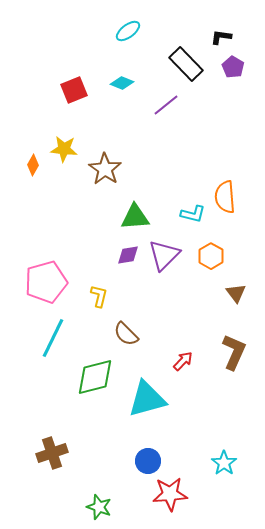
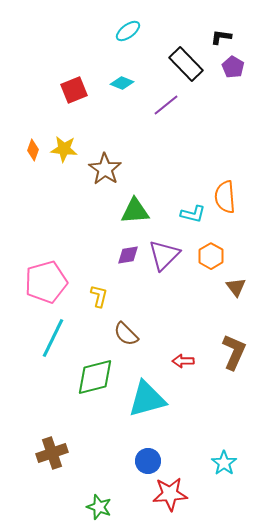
orange diamond: moved 15 px up; rotated 10 degrees counterclockwise
green triangle: moved 6 px up
brown triangle: moved 6 px up
red arrow: rotated 135 degrees counterclockwise
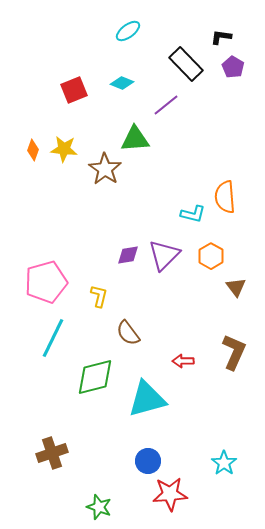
green triangle: moved 72 px up
brown semicircle: moved 2 px right, 1 px up; rotated 8 degrees clockwise
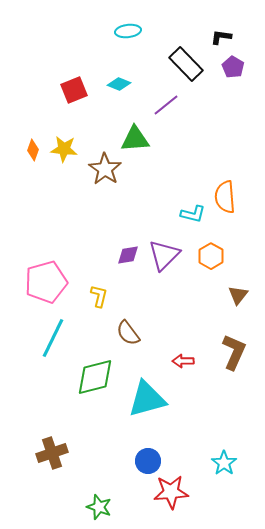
cyan ellipse: rotated 30 degrees clockwise
cyan diamond: moved 3 px left, 1 px down
brown triangle: moved 2 px right, 8 px down; rotated 15 degrees clockwise
red star: moved 1 px right, 2 px up
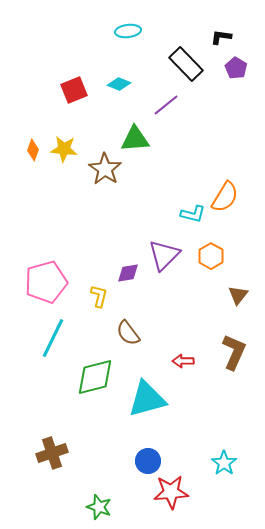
purple pentagon: moved 3 px right, 1 px down
orange semicircle: rotated 144 degrees counterclockwise
purple diamond: moved 18 px down
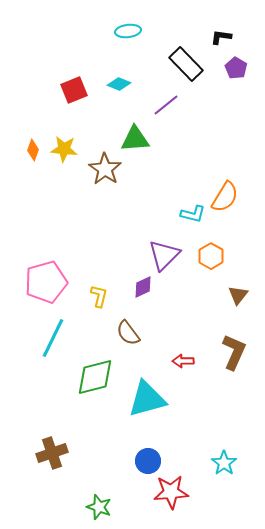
purple diamond: moved 15 px right, 14 px down; rotated 15 degrees counterclockwise
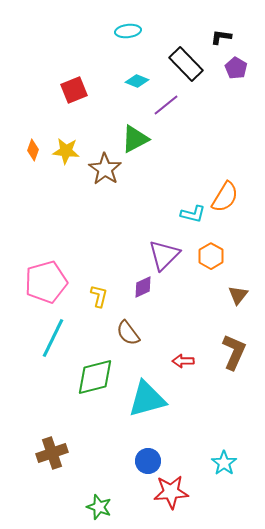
cyan diamond: moved 18 px right, 3 px up
green triangle: rotated 24 degrees counterclockwise
yellow star: moved 2 px right, 2 px down
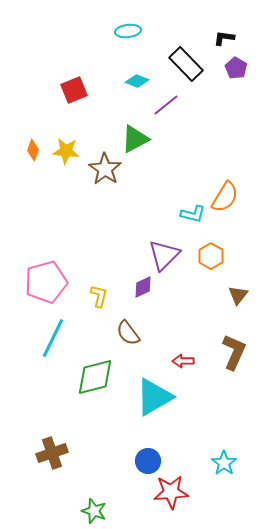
black L-shape: moved 3 px right, 1 px down
cyan triangle: moved 7 px right, 2 px up; rotated 15 degrees counterclockwise
green star: moved 5 px left, 4 px down
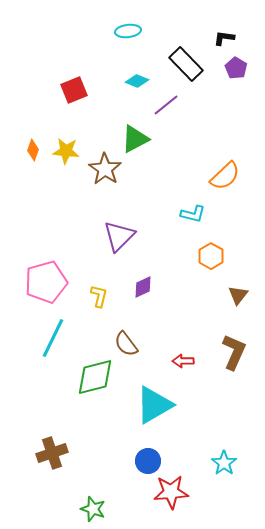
orange semicircle: moved 21 px up; rotated 16 degrees clockwise
purple triangle: moved 45 px left, 19 px up
brown semicircle: moved 2 px left, 11 px down
cyan triangle: moved 8 px down
green star: moved 1 px left, 2 px up
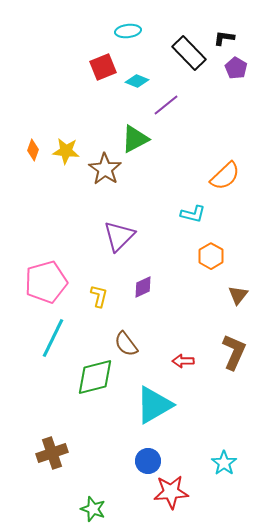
black rectangle: moved 3 px right, 11 px up
red square: moved 29 px right, 23 px up
